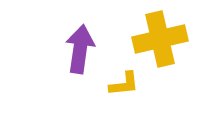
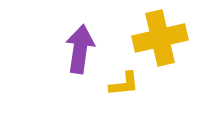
yellow cross: moved 1 px up
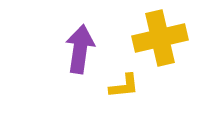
yellow L-shape: moved 2 px down
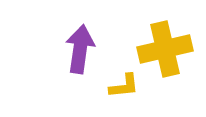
yellow cross: moved 5 px right, 11 px down
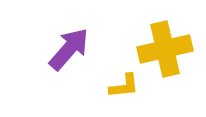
purple arrow: moved 11 px left; rotated 33 degrees clockwise
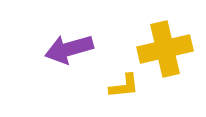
purple arrow: rotated 147 degrees counterclockwise
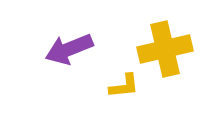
purple arrow: rotated 6 degrees counterclockwise
